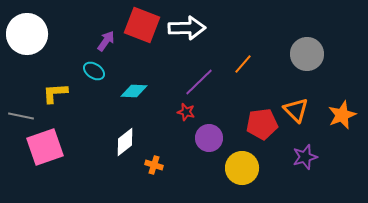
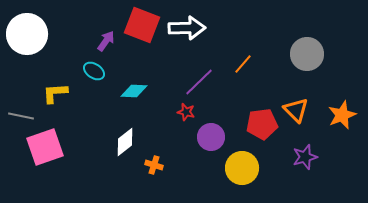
purple circle: moved 2 px right, 1 px up
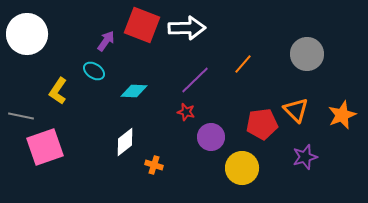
purple line: moved 4 px left, 2 px up
yellow L-shape: moved 3 px right, 2 px up; rotated 52 degrees counterclockwise
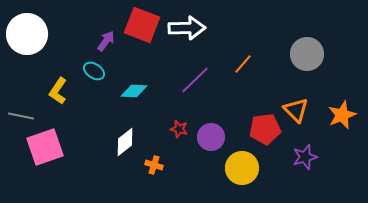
red star: moved 7 px left, 17 px down
red pentagon: moved 3 px right, 5 px down
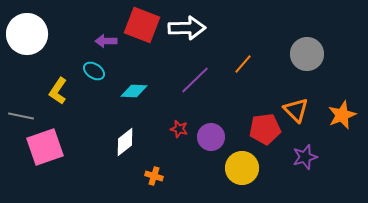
purple arrow: rotated 125 degrees counterclockwise
orange cross: moved 11 px down
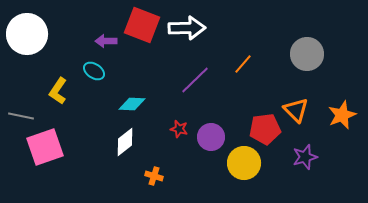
cyan diamond: moved 2 px left, 13 px down
yellow circle: moved 2 px right, 5 px up
